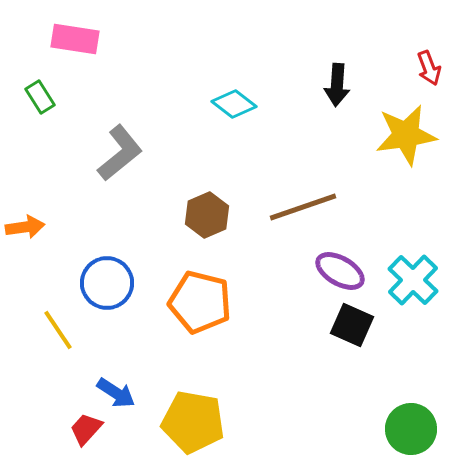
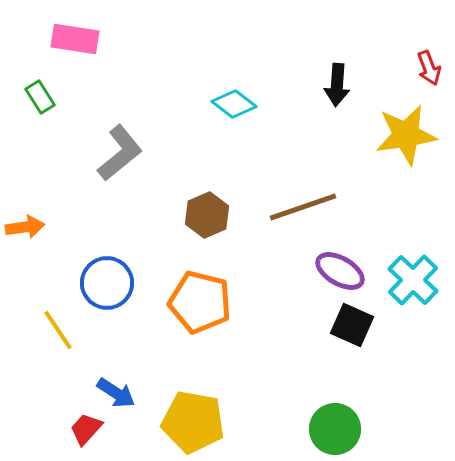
green circle: moved 76 px left
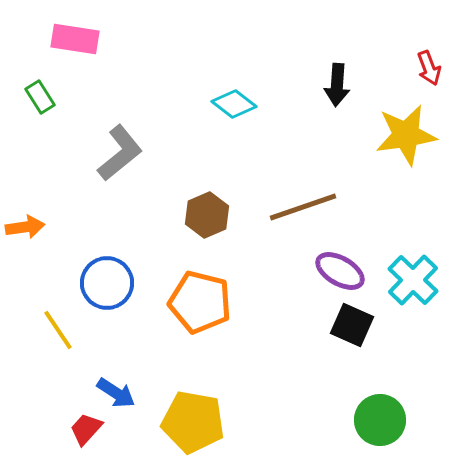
green circle: moved 45 px right, 9 px up
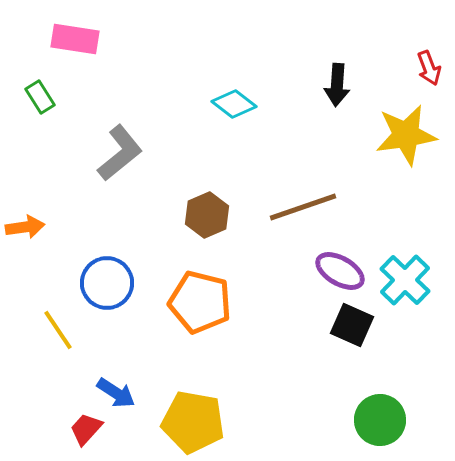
cyan cross: moved 8 px left
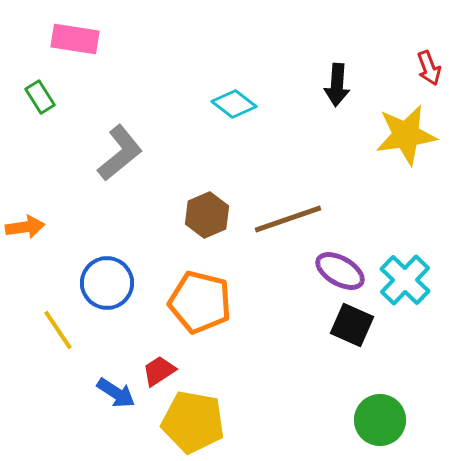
brown line: moved 15 px left, 12 px down
red trapezoid: moved 73 px right, 58 px up; rotated 15 degrees clockwise
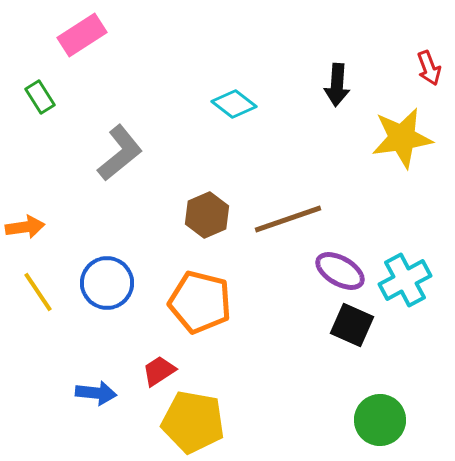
pink rectangle: moved 7 px right, 4 px up; rotated 42 degrees counterclockwise
yellow star: moved 4 px left, 3 px down
cyan cross: rotated 18 degrees clockwise
yellow line: moved 20 px left, 38 px up
blue arrow: moved 20 px left; rotated 27 degrees counterclockwise
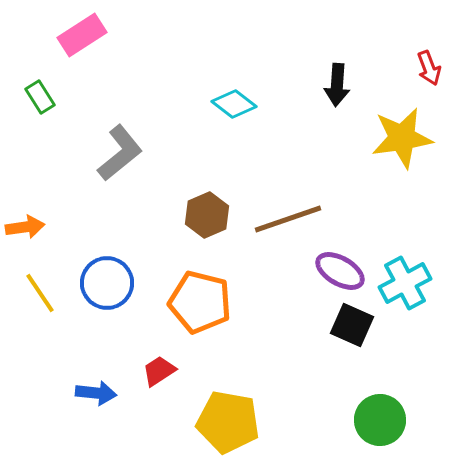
cyan cross: moved 3 px down
yellow line: moved 2 px right, 1 px down
yellow pentagon: moved 35 px right
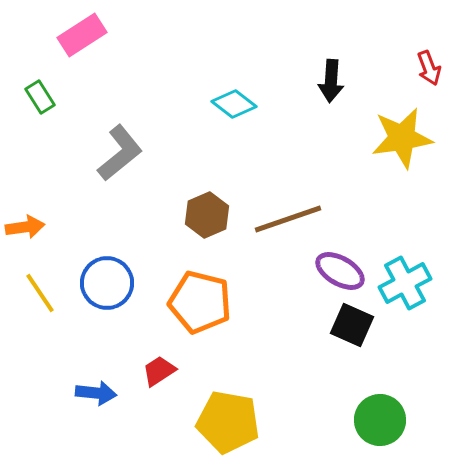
black arrow: moved 6 px left, 4 px up
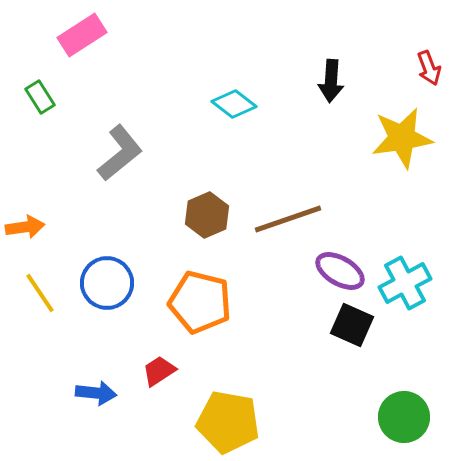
green circle: moved 24 px right, 3 px up
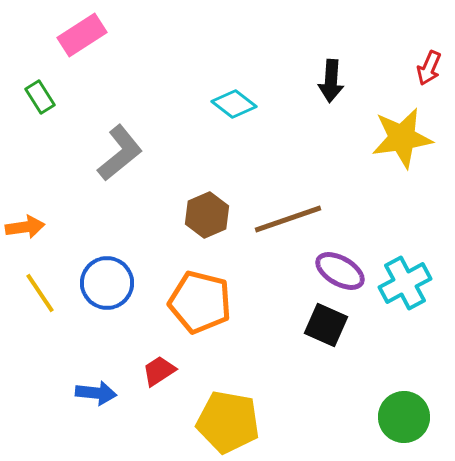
red arrow: rotated 44 degrees clockwise
black square: moved 26 px left
